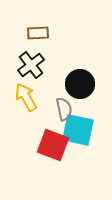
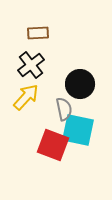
yellow arrow: rotated 72 degrees clockwise
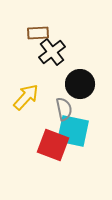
black cross: moved 21 px right, 13 px up
cyan square: moved 5 px left, 1 px down
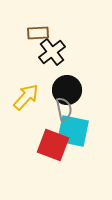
black circle: moved 13 px left, 6 px down
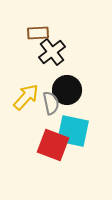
gray semicircle: moved 13 px left, 6 px up
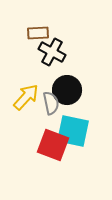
black cross: rotated 24 degrees counterclockwise
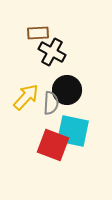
gray semicircle: rotated 15 degrees clockwise
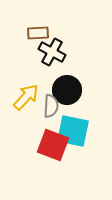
gray semicircle: moved 3 px down
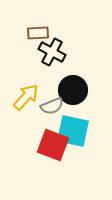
black circle: moved 6 px right
gray semicircle: moved 1 px right; rotated 65 degrees clockwise
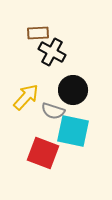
gray semicircle: moved 1 px right, 5 px down; rotated 40 degrees clockwise
red square: moved 10 px left, 8 px down
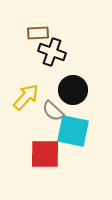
black cross: rotated 8 degrees counterclockwise
gray semicircle: rotated 25 degrees clockwise
red square: moved 2 px right, 1 px down; rotated 20 degrees counterclockwise
